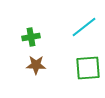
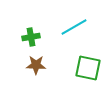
cyan line: moved 10 px left; rotated 8 degrees clockwise
green square: rotated 16 degrees clockwise
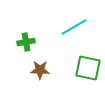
green cross: moved 5 px left, 5 px down
brown star: moved 4 px right, 5 px down
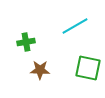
cyan line: moved 1 px right, 1 px up
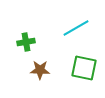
cyan line: moved 1 px right, 2 px down
green square: moved 4 px left
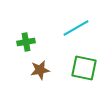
brown star: rotated 12 degrees counterclockwise
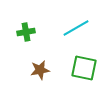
green cross: moved 10 px up
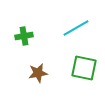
green cross: moved 2 px left, 4 px down
brown star: moved 2 px left, 3 px down
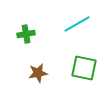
cyan line: moved 1 px right, 4 px up
green cross: moved 2 px right, 2 px up
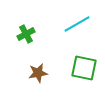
green cross: rotated 18 degrees counterclockwise
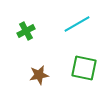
green cross: moved 3 px up
brown star: moved 1 px right, 2 px down
